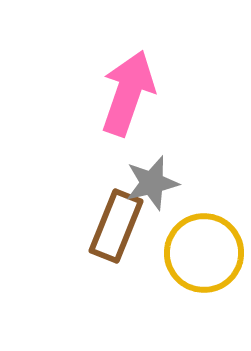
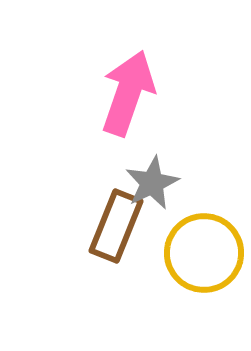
gray star: rotated 12 degrees counterclockwise
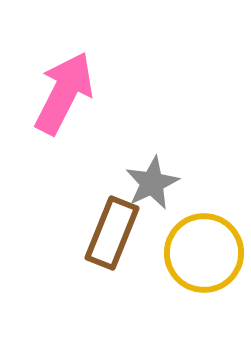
pink arrow: moved 64 px left; rotated 8 degrees clockwise
brown rectangle: moved 4 px left, 7 px down
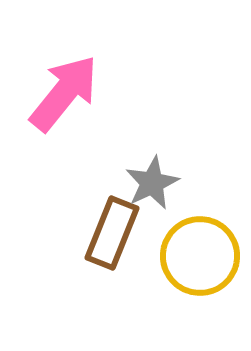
pink arrow: rotated 12 degrees clockwise
yellow circle: moved 4 px left, 3 px down
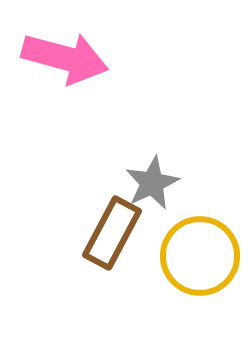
pink arrow: moved 1 px right, 35 px up; rotated 66 degrees clockwise
brown rectangle: rotated 6 degrees clockwise
